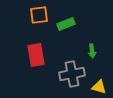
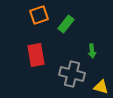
orange square: rotated 12 degrees counterclockwise
green rectangle: rotated 30 degrees counterclockwise
gray cross: rotated 25 degrees clockwise
yellow triangle: moved 2 px right
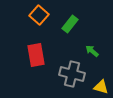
orange square: rotated 30 degrees counterclockwise
green rectangle: moved 4 px right
green arrow: rotated 136 degrees clockwise
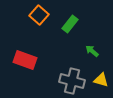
red rectangle: moved 11 px left, 5 px down; rotated 60 degrees counterclockwise
gray cross: moved 7 px down
yellow triangle: moved 7 px up
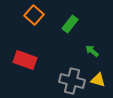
orange square: moved 5 px left
yellow triangle: moved 3 px left
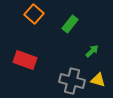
orange square: moved 1 px up
green arrow: rotated 96 degrees clockwise
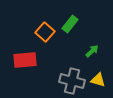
orange square: moved 11 px right, 18 px down
red rectangle: rotated 25 degrees counterclockwise
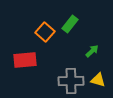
gray cross: moved 1 px left; rotated 15 degrees counterclockwise
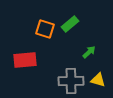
green rectangle: rotated 12 degrees clockwise
orange square: moved 3 px up; rotated 24 degrees counterclockwise
green arrow: moved 3 px left, 1 px down
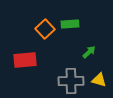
green rectangle: rotated 36 degrees clockwise
orange square: rotated 30 degrees clockwise
yellow triangle: moved 1 px right
